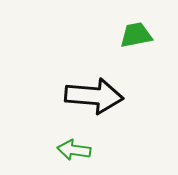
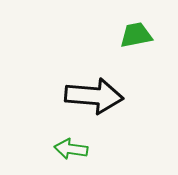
green arrow: moved 3 px left, 1 px up
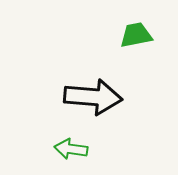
black arrow: moved 1 px left, 1 px down
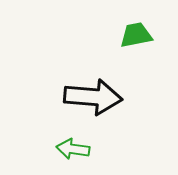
green arrow: moved 2 px right
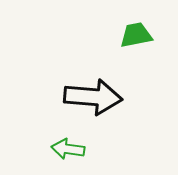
green arrow: moved 5 px left
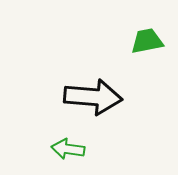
green trapezoid: moved 11 px right, 6 px down
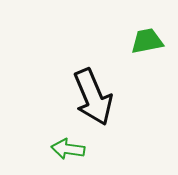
black arrow: rotated 62 degrees clockwise
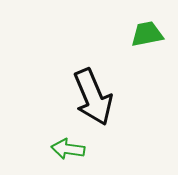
green trapezoid: moved 7 px up
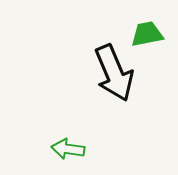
black arrow: moved 21 px right, 24 px up
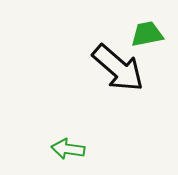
black arrow: moved 4 px right, 5 px up; rotated 26 degrees counterclockwise
